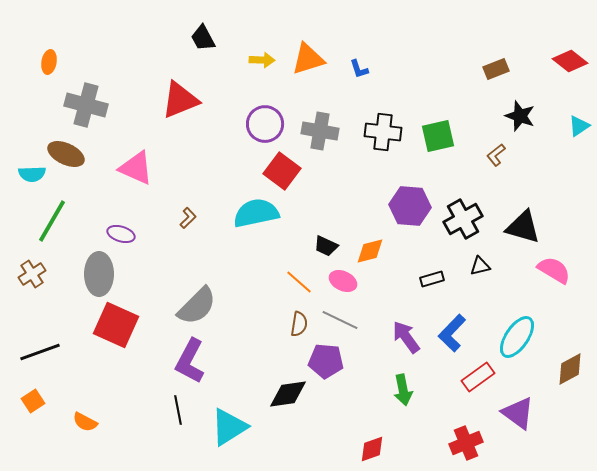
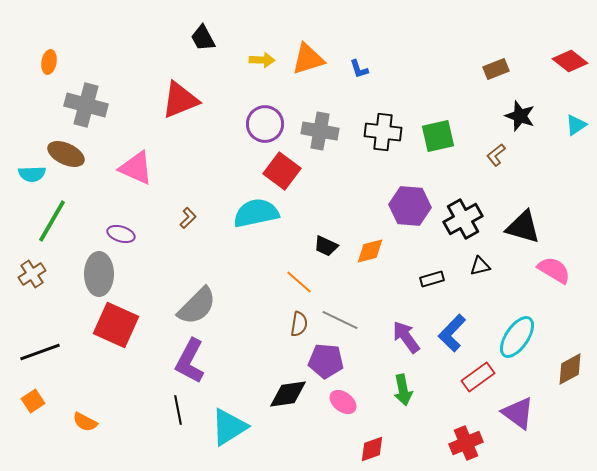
cyan triangle at (579, 126): moved 3 px left, 1 px up
pink ellipse at (343, 281): moved 121 px down; rotated 12 degrees clockwise
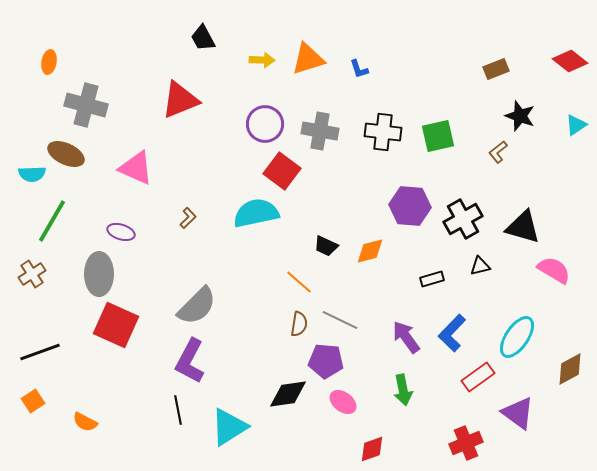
brown L-shape at (496, 155): moved 2 px right, 3 px up
purple ellipse at (121, 234): moved 2 px up
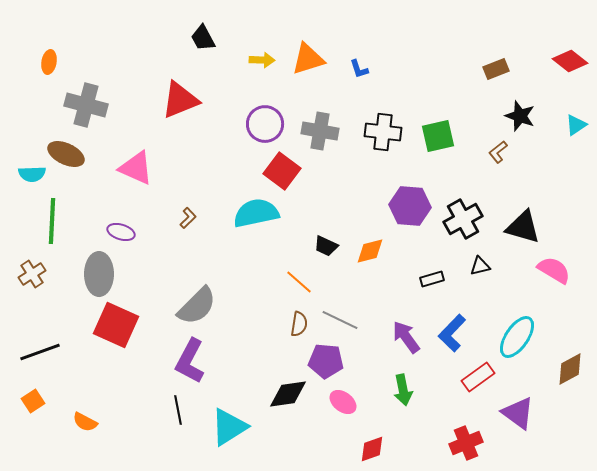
green line at (52, 221): rotated 27 degrees counterclockwise
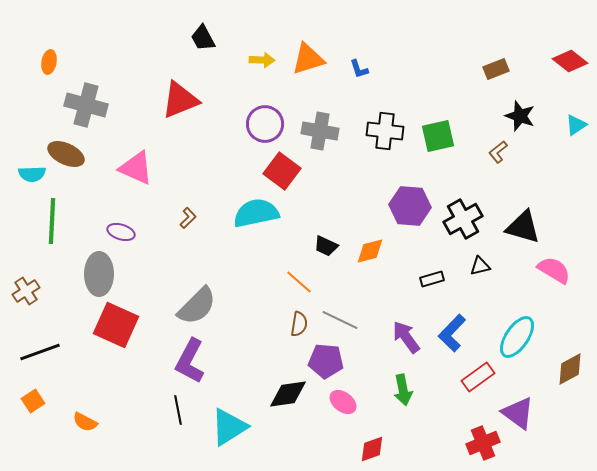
black cross at (383, 132): moved 2 px right, 1 px up
brown cross at (32, 274): moved 6 px left, 17 px down
red cross at (466, 443): moved 17 px right
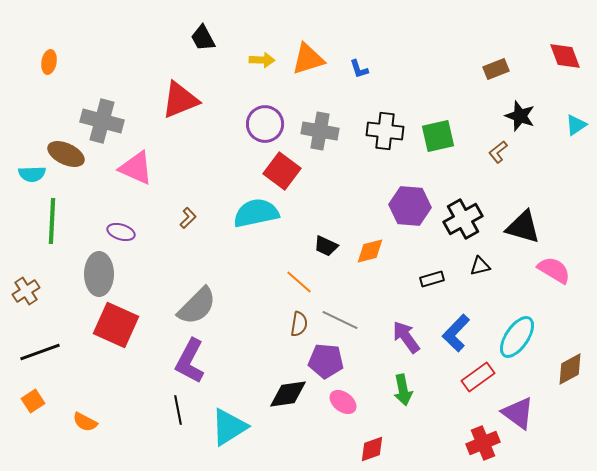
red diamond at (570, 61): moved 5 px left, 5 px up; rotated 32 degrees clockwise
gray cross at (86, 105): moved 16 px right, 16 px down
blue L-shape at (452, 333): moved 4 px right
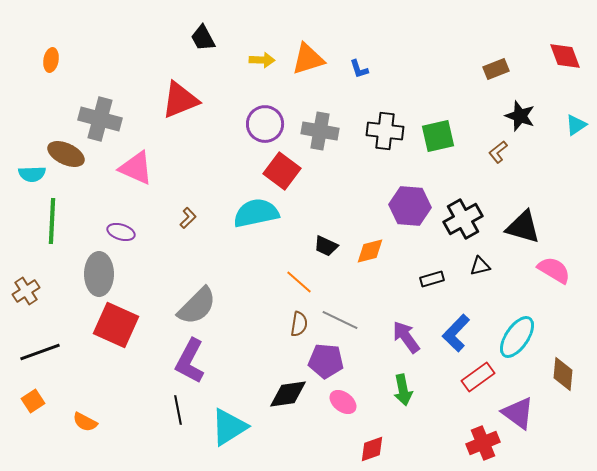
orange ellipse at (49, 62): moved 2 px right, 2 px up
gray cross at (102, 121): moved 2 px left, 2 px up
brown diamond at (570, 369): moved 7 px left, 5 px down; rotated 56 degrees counterclockwise
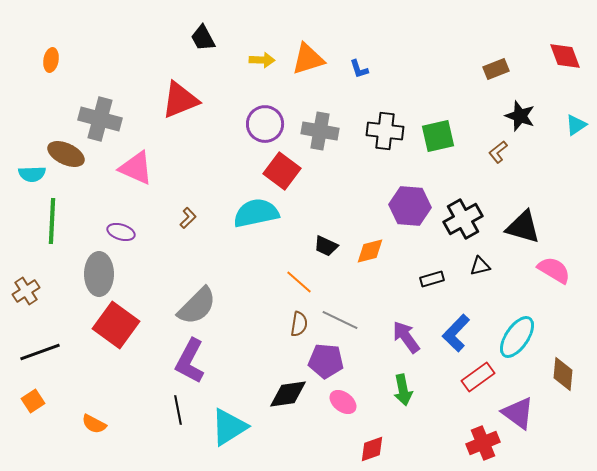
red square at (116, 325): rotated 12 degrees clockwise
orange semicircle at (85, 422): moved 9 px right, 2 px down
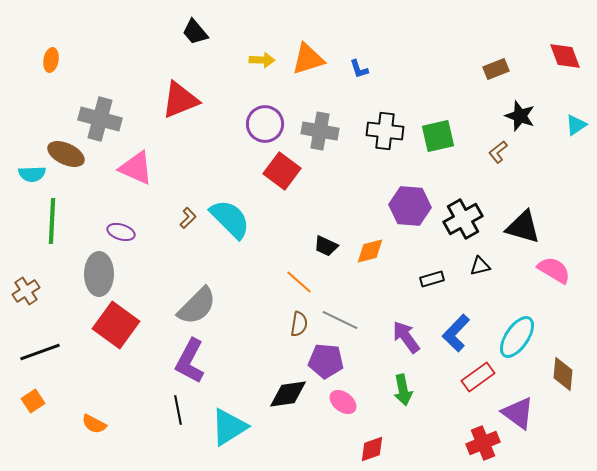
black trapezoid at (203, 38): moved 8 px left, 6 px up; rotated 12 degrees counterclockwise
cyan semicircle at (256, 213): moved 26 px left, 6 px down; rotated 57 degrees clockwise
